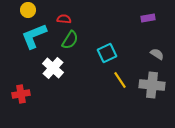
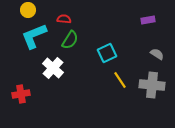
purple rectangle: moved 2 px down
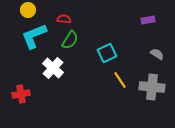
gray cross: moved 2 px down
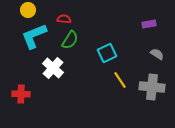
purple rectangle: moved 1 px right, 4 px down
red cross: rotated 12 degrees clockwise
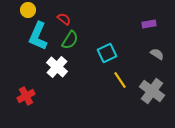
red semicircle: rotated 32 degrees clockwise
cyan L-shape: moved 4 px right; rotated 44 degrees counterclockwise
white cross: moved 4 px right, 1 px up
gray cross: moved 4 px down; rotated 30 degrees clockwise
red cross: moved 5 px right, 2 px down; rotated 30 degrees counterclockwise
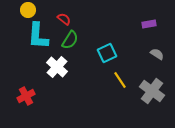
cyan L-shape: rotated 20 degrees counterclockwise
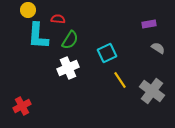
red semicircle: moved 6 px left; rotated 32 degrees counterclockwise
gray semicircle: moved 1 px right, 6 px up
white cross: moved 11 px right, 1 px down; rotated 25 degrees clockwise
red cross: moved 4 px left, 10 px down
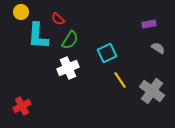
yellow circle: moved 7 px left, 2 px down
red semicircle: rotated 144 degrees counterclockwise
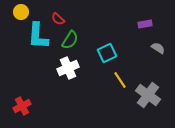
purple rectangle: moved 4 px left
gray cross: moved 4 px left, 4 px down
